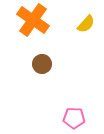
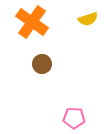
orange cross: moved 1 px left, 2 px down
yellow semicircle: moved 2 px right, 5 px up; rotated 30 degrees clockwise
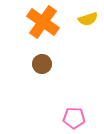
orange cross: moved 11 px right
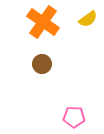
yellow semicircle: rotated 18 degrees counterclockwise
pink pentagon: moved 1 px up
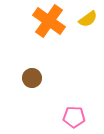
orange cross: moved 6 px right, 1 px up
brown circle: moved 10 px left, 14 px down
